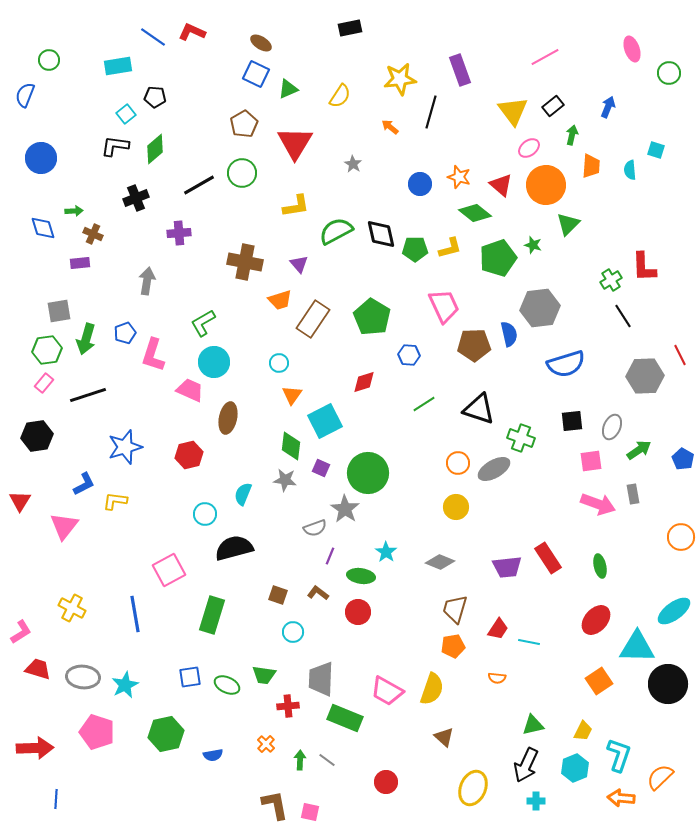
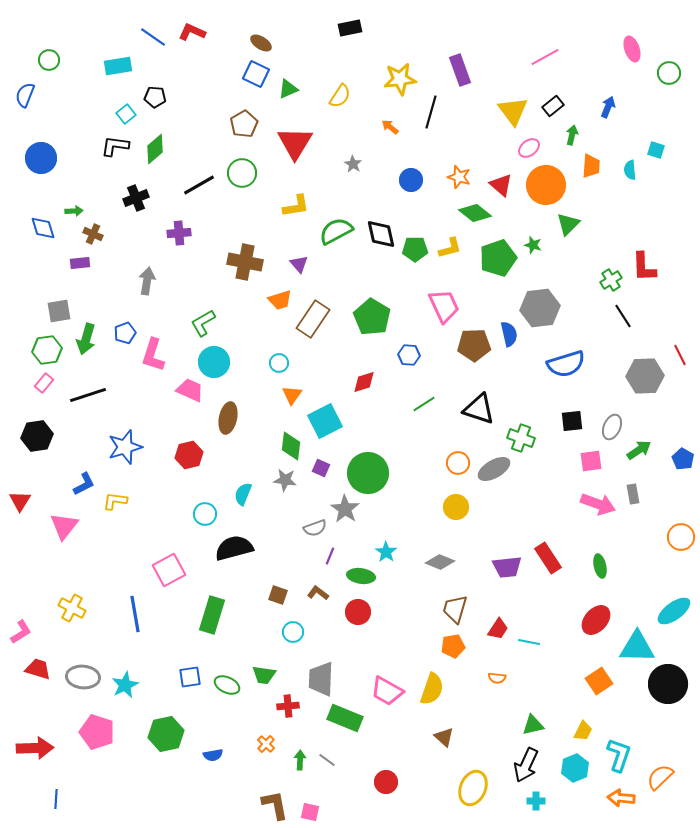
blue circle at (420, 184): moved 9 px left, 4 px up
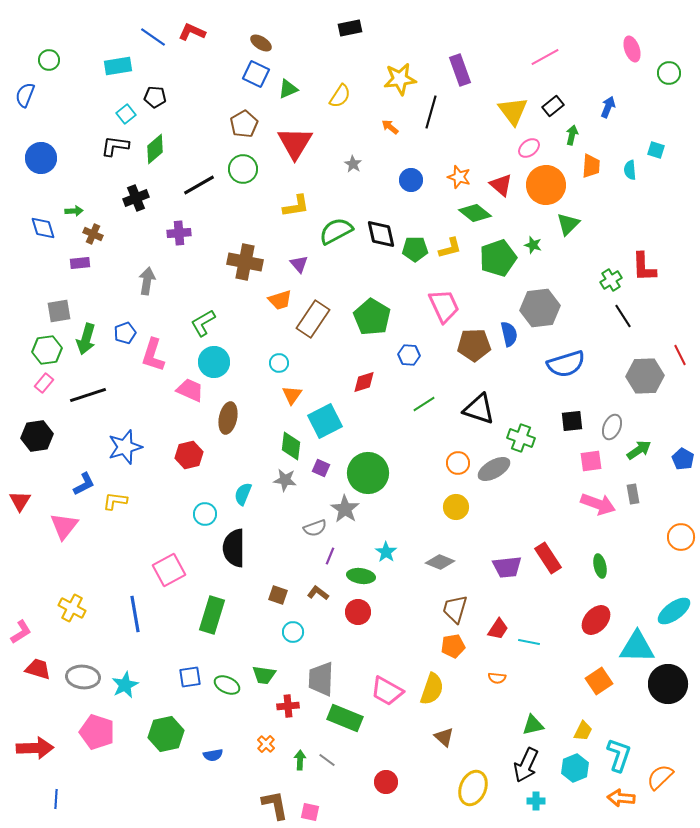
green circle at (242, 173): moved 1 px right, 4 px up
black semicircle at (234, 548): rotated 75 degrees counterclockwise
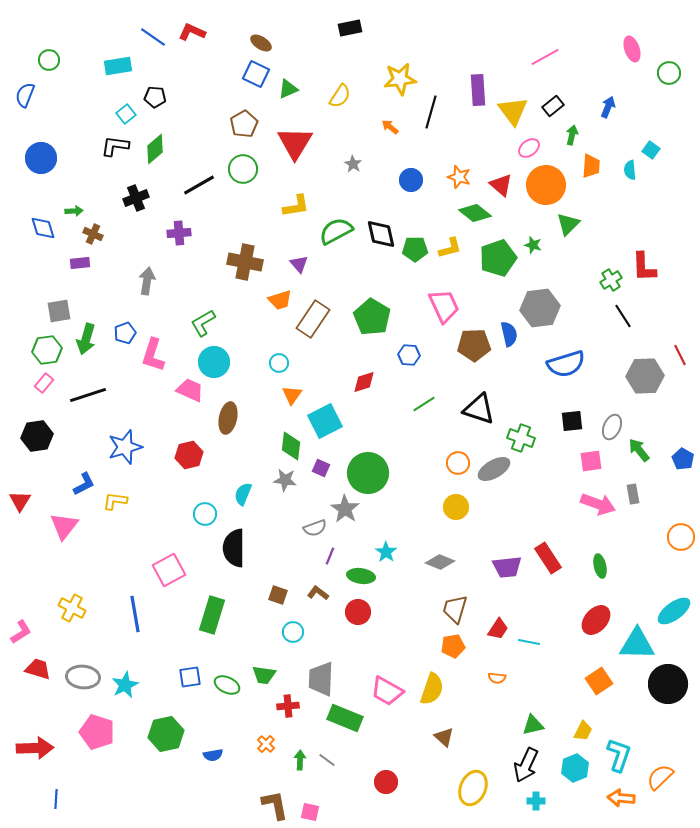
purple rectangle at (460, 70): moved 18 px right, 20 px down; rotated 16 degrees clockwise
cyan square at (656, 150): moved 5 px left; rotated 18 degrees clockwise
green arrow at (639, 450): rotated 95 degrees counterclockwise
cyan triangle at (637, 647): moved 3 px up
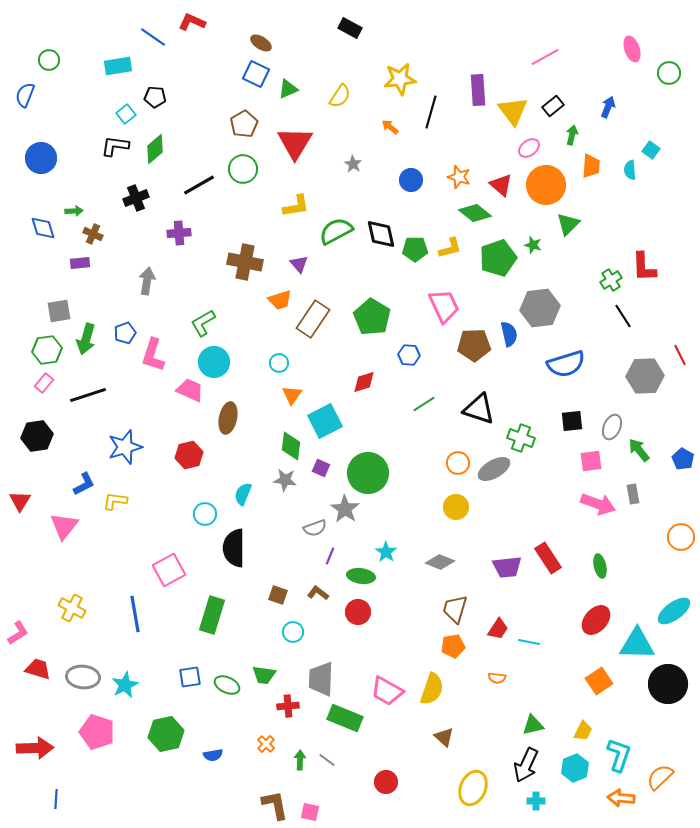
black rectangle at (350, 28): rotated 40 degrees clockwise
red L-shape at (192, 32): moved 10 px up
pink L-shape at (21, 632): moved 3 px left, 1 px down
